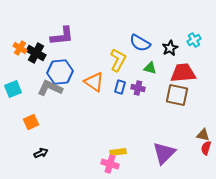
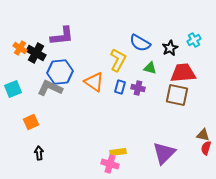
black arrow: moved 2 px left; rotated 72 degrees counterclockwise
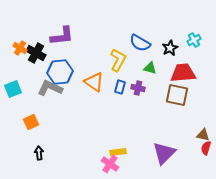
pink cross: rotated 18 degrees clockwise
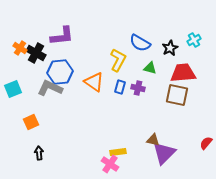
brown triangle: moved 50 px left, 5 px down
red semicircle: moved 5 px up; rotated 24 degrees clockwise
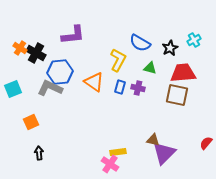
purple L-shape: moved 11 px right, 1 px up
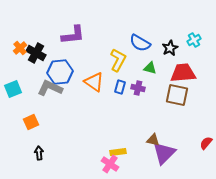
orange cross: rotated 16 degrees clockwise
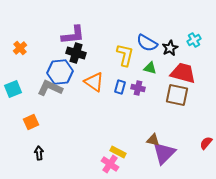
blue semicircle: moved 7 px right
black cross: moved 40 px right; rotated 12 degrees counterclockwise
yellow L-shape: moved 7 px right, 5 px up; rotated 15 degrees counterclockwise
red trapezoid: rotated 20 degrees clockwise
yellow rectangle: rotated 35 degrees clockwise
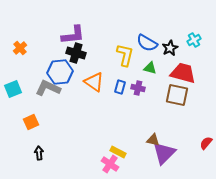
gray L-shape: moved 2 px left
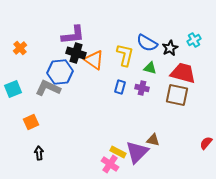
orange triangle: moved 22 px up
purple cross: moved 4 px right
purple triangle: moved 27 px left, 1 px up
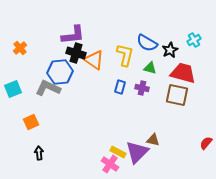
black star: moved 2 px down
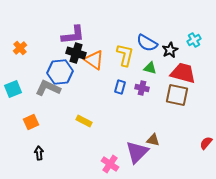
yellow rectangle: moved 34 px left, 31 px up
